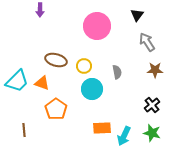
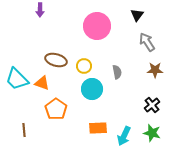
cyan trapezoid: moved 2 px up; rotated 90 degrees clockwise
orange rectangle: moved 4 px left
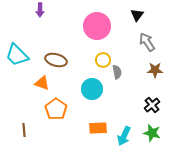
yellow circle: moved 19 px right, 6 px up
cyan trapezoid: moved 24 px up
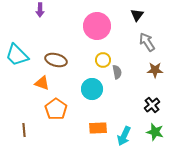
green star: moved 3 px right, 1 px up
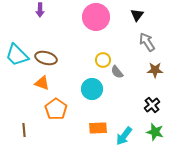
pink circle: moved 1 px left, 9 px up
brown ellipse: moved 10 px left, 2 px up
gray semicircle: rotated 152 degrees clockwise
cyan arrow: rotated 12 degrees clockwise
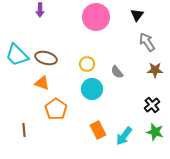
yellow circle: moved 16 px left, 4 px down
orange rectangle: moved 2 px down; rotated 66 degrees clockwise
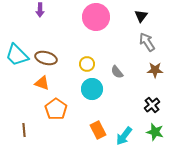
black triangle: moved 4 px right, 1 px down
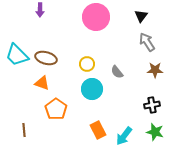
black cross: rotated 28 degrees clockwise
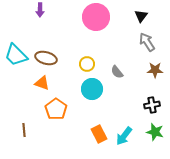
cyan trapezoid: moved 1 px left
orange rectangle: moved 1 px right, 4 px down
